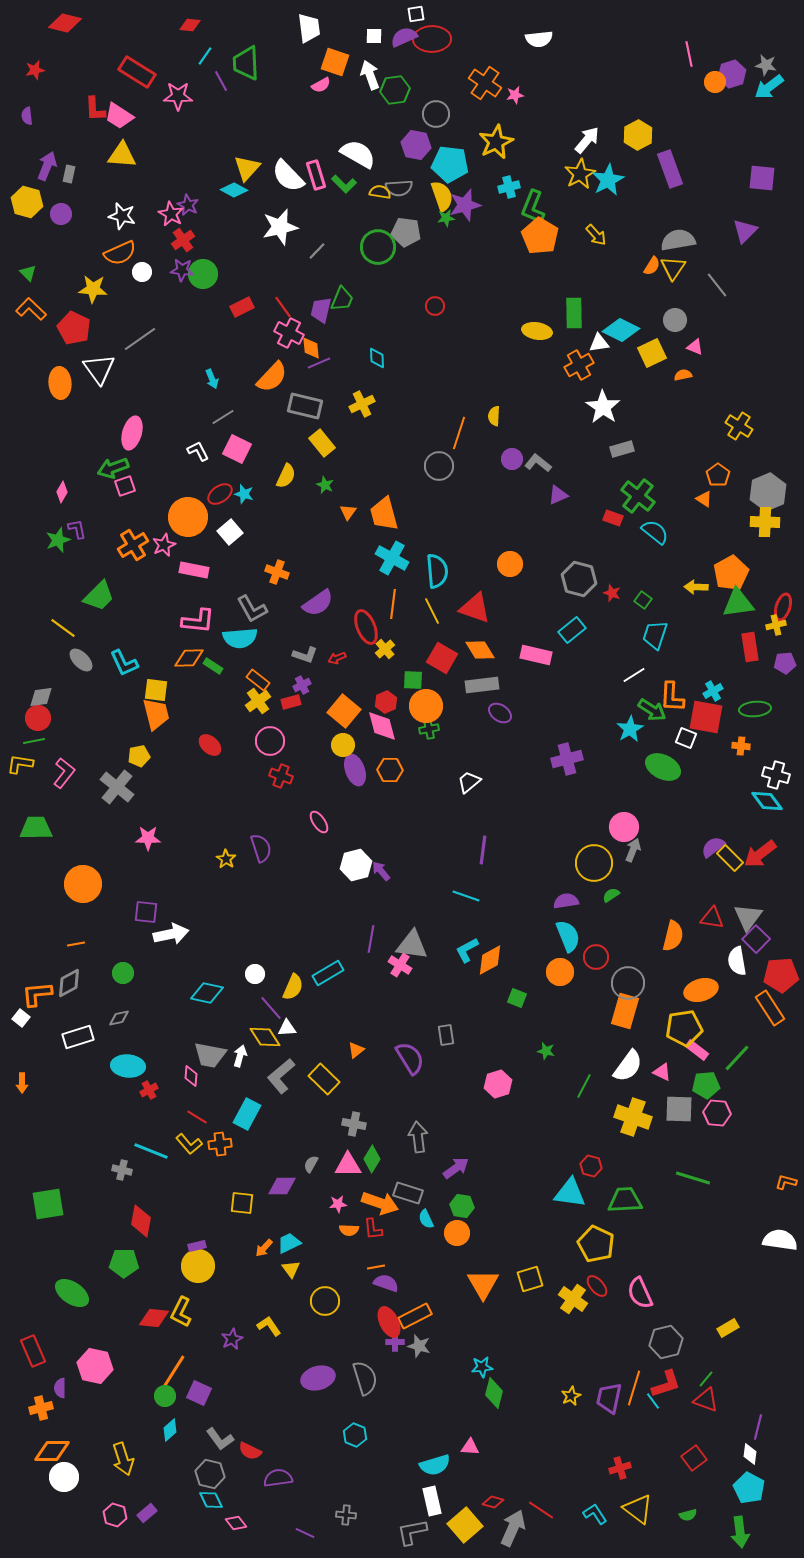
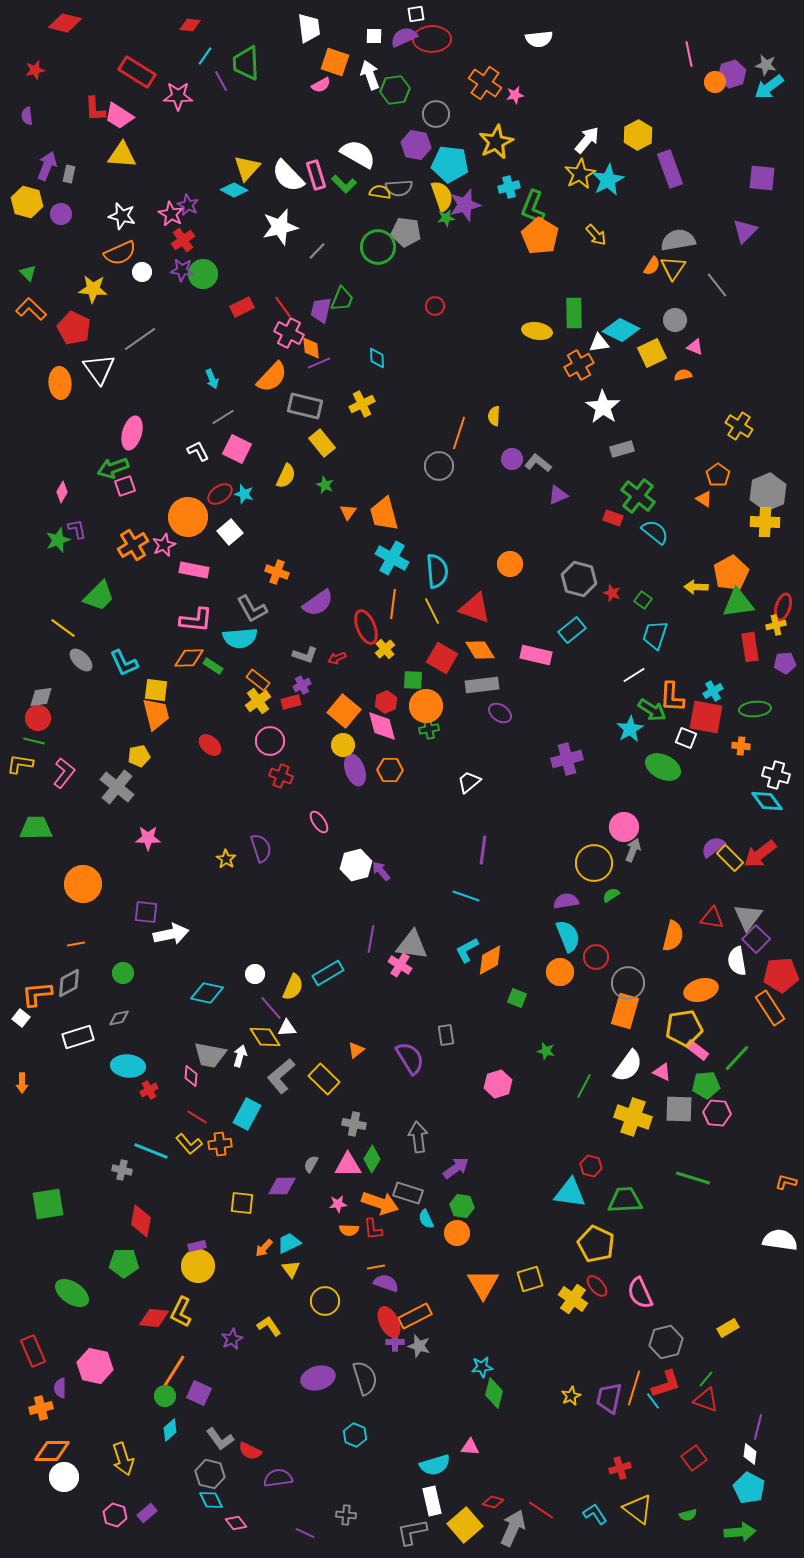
pink L-shape at (198, 621): moved 2 px left, 1 px up
green line at (34, 741): rotated 25 degrees clockwise
green arrow at (740, 1532): rotated 88 degrees counterclockwise
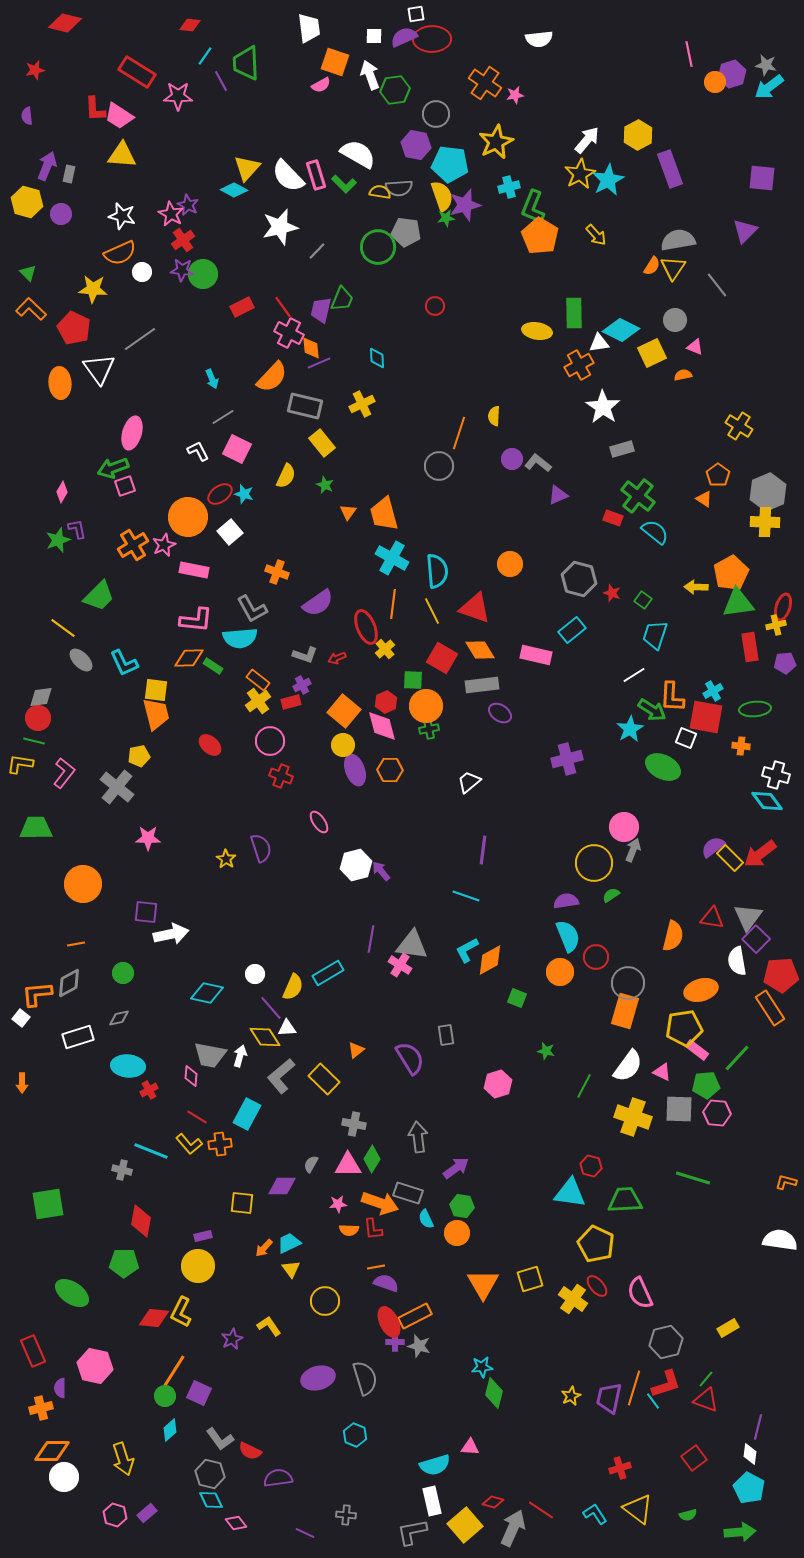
purple rectangle at (197, 1246): moved 6 px right, 10 px up
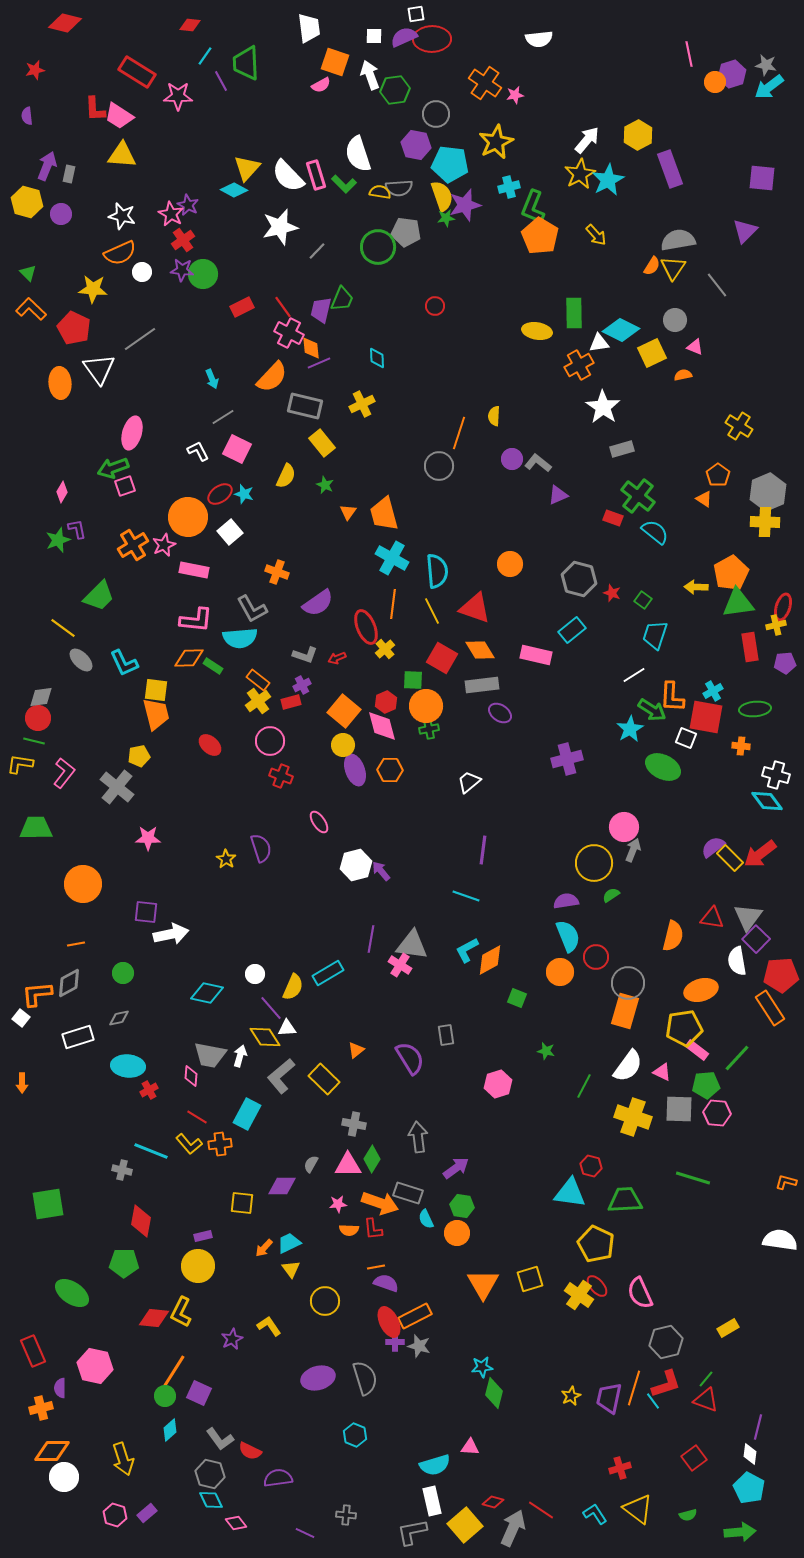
white semicircle at (358, 154): rotated 138 degrees counterclockwise
yellow cross at (573, 1299): moved 6 px right, 4 px up
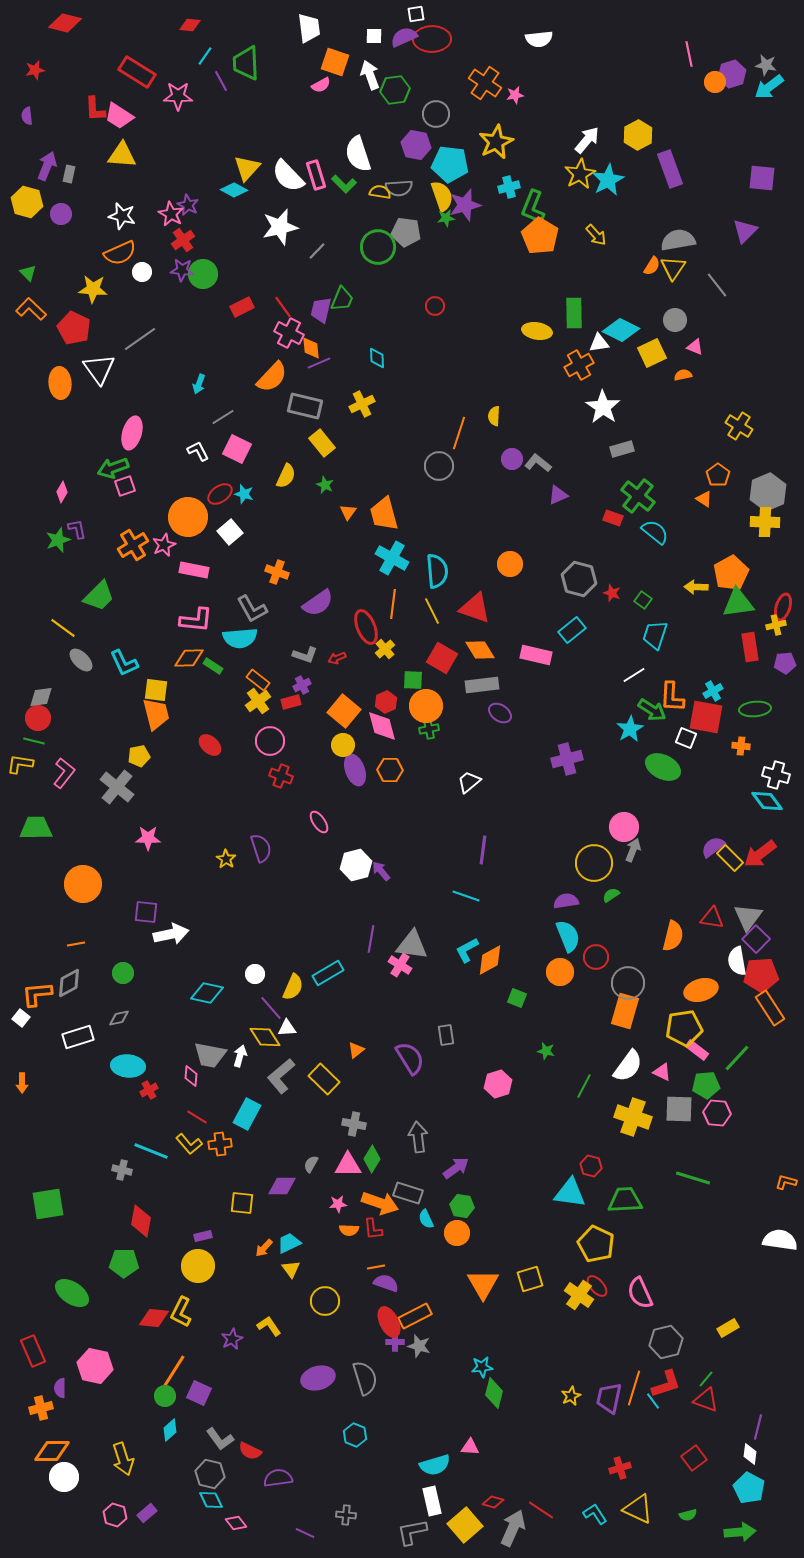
cyan arrow at (212, 379): moved 13 px left, 5 px down; rotated 42 degrees clockwise
red pentagon at (781, 975): moved 20 px left
yellow triangle at (638, 1509): rotated 12 degrees counterclockwise
